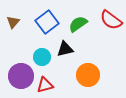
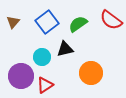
orange circle: moved 3 px right, 2 px up
red triangle: rotated 18 degrees counterclockwise
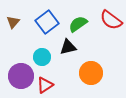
black triangle: moved 3 px right, 2 px up
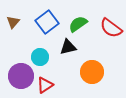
red semicircle: moved 8 px down
cyan circle: moved 2 px left
orange circle: moved 1 px right, 1 px up
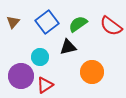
red semicircle: moved 2 px up
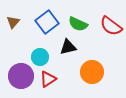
green semicircle: rotated 120 degrees counterclockwise
red triangle: moved 3 px right, 6 px up
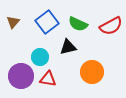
red semicircle: rotated 65 degrees counterclockwise
red triangle: rotated 42 degrees clockwise
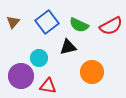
green semicircle: moved 1 px right, 1 px down
cyan circle: moved 1 px left, 1 px down
red triangle: moved 7 px down
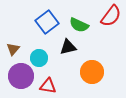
brown triangle: moved 27 px down
red semicircle: moved 10 px up; rotated 25 degrees counterclockwise
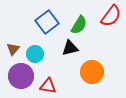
green semicircle: rotated 84 degrees counterclockwise
black triangle: moved 2 px right, 1 px down
cyan circle: moved 4 px left, 4 px up
